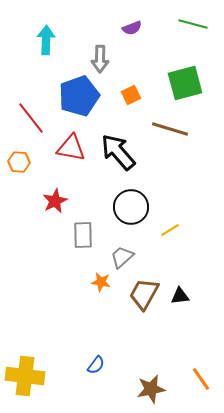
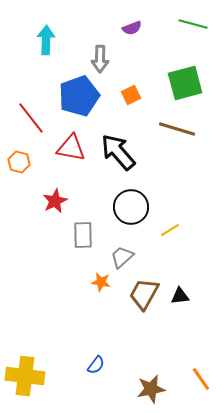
brown line: moved 7 px right
orange hexagon: rotated 10 degrees clockwise
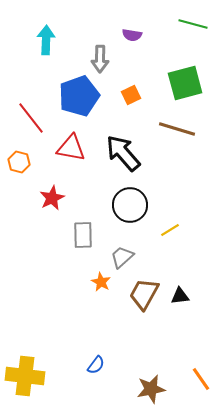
purple semicircle: moved 7 px down; rotated 30 degrees clockwise
black arrow: moved 5 px right, 1 px down
red star: moved 3 px left, 3 px up
black circle: moved 1 px left, 2 px up
orange star: rotated 18 degrees clockwise
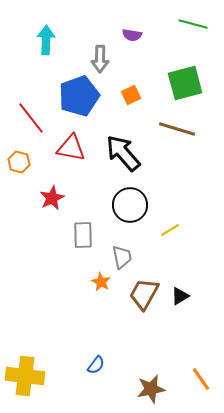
gray trapezoid: rotated 120 degrees clockwise
black triangle: rotated 24 degrees counterclockwise
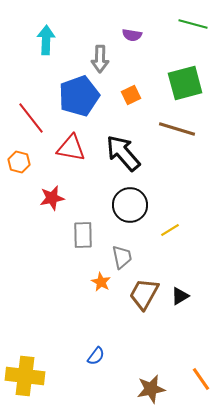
red star: rotated 15 degrees clockwise
blue semicircle: moved 9 px up
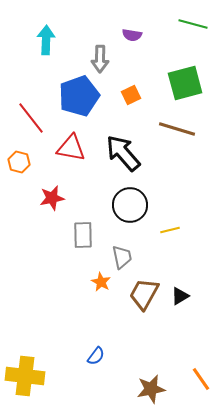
yellow line: rotated 18 degrees clockwise
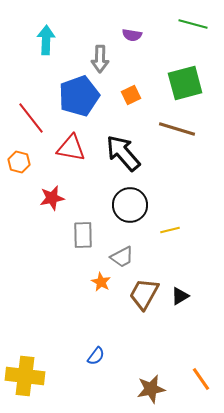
gray trapezoid: rotated 75 degrees clockwise
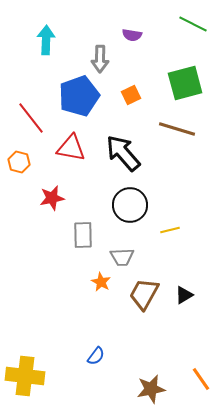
green line: rotated 12 degrees clockwise
gray trapezoid: rotated 25 degrees clockwise
black triangle: moved 4 px right, 1 px up
